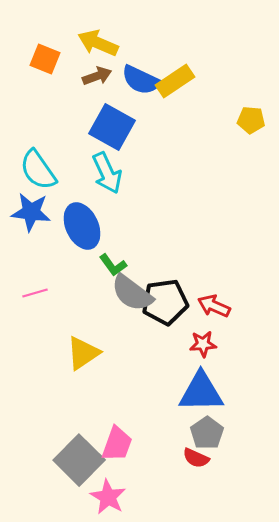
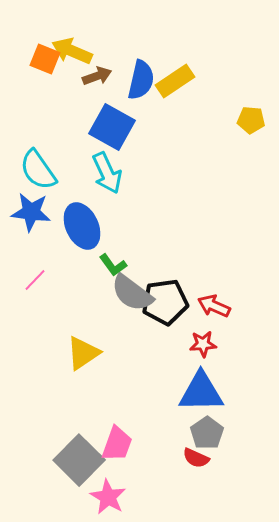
yellow arrow: moved 26 px left, 8 px down
blue semicircle: rotated 102 degrees counterclockwise
pink line: moved 13 px up; rotated 30 degrees counterclockwise
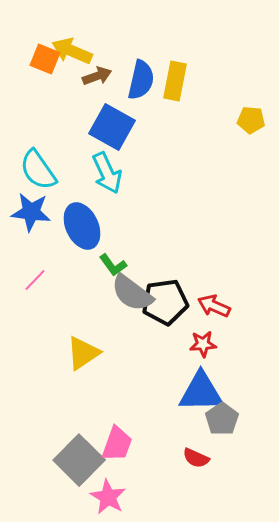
yellow rectangle: rotated 45 degrees counterclockwise
gray pentagon: moved 15 px right, 14 px up
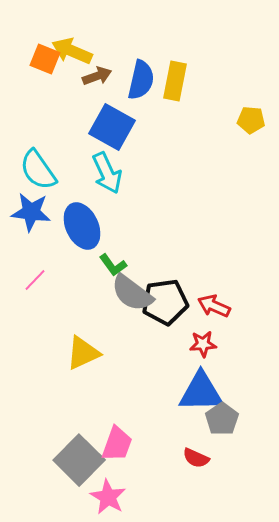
yellow triangle: rotated 9 degrees clockwise
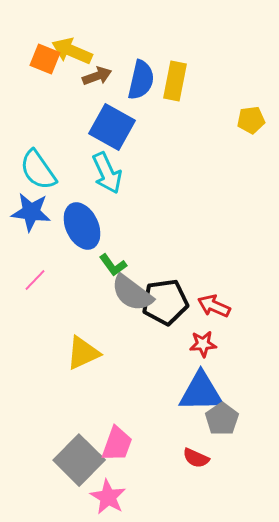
yellow pentagon: rotated 12 degrees counterclockwise
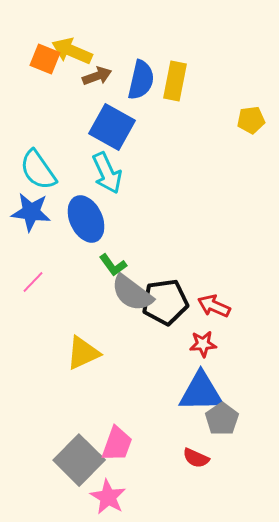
blue ellipse: moved 4 px right, 7 px up
pink line: moved 2 px left, 2 px down
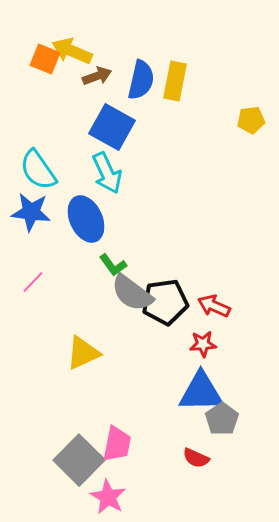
pink trapezoid: rotated 9 degrees counterclockwise
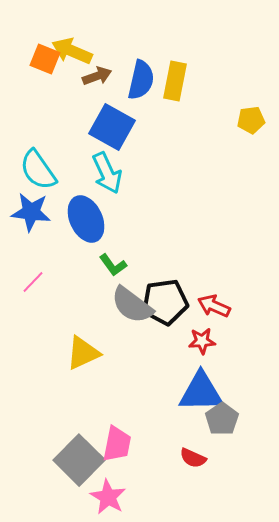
gray semicircle: moved 12 px down
red star: moved 1 px left, 3 px up
red semicircle: moved 3 px left
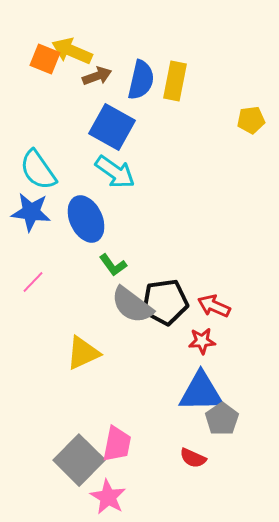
cyan arrow: moved 8 px right, 1 px up; rotated 30 degrees counterclockwise
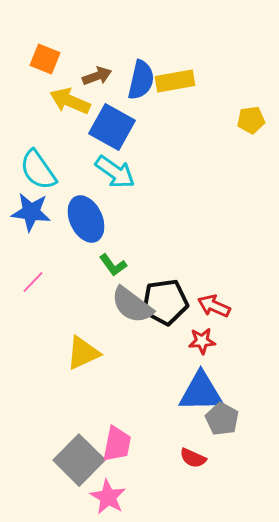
yellow arrow: moved 2 px left, 50 px down
yellow rectangle: rotated 69 degrees clockwise
gray pentagon: rotated 8 degrees counterclockwise
